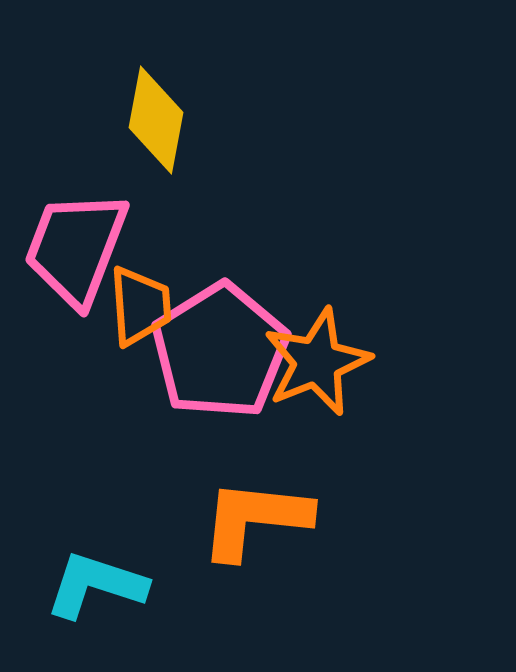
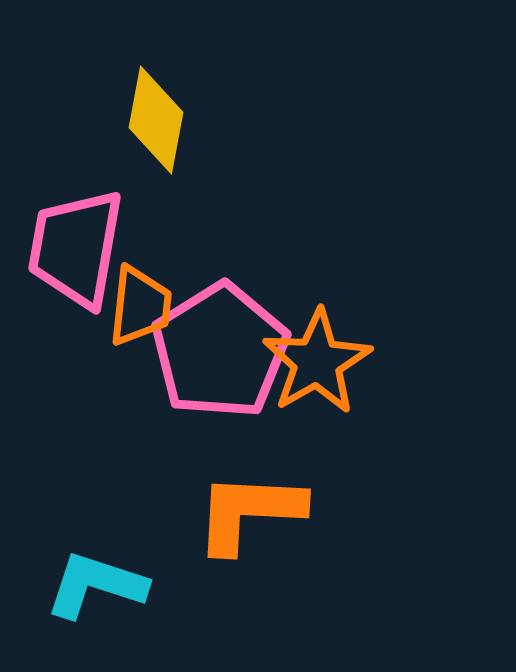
pink trapezoid: rotated 11 degrees counterclockwise
orange trapezoid: rotated 10 degrees clockwise
orange star: rotated 8 degrees counterclockwise
orange L-shape: moved 6 px left, 7 px up; rotated 3 degrees counterclockwise
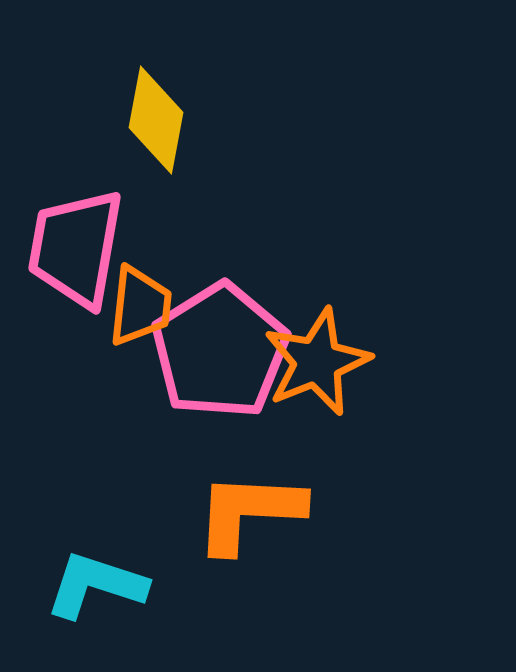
orange star: rotated 8 degrees clockwise
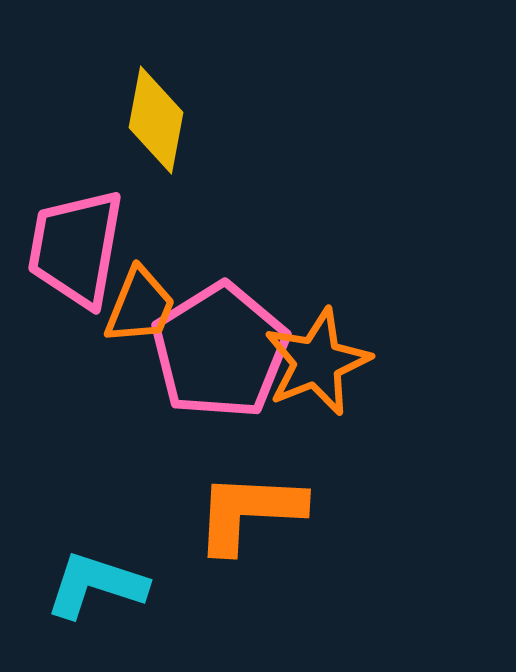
orange trapezoid: rotated 16 degrees clockwise
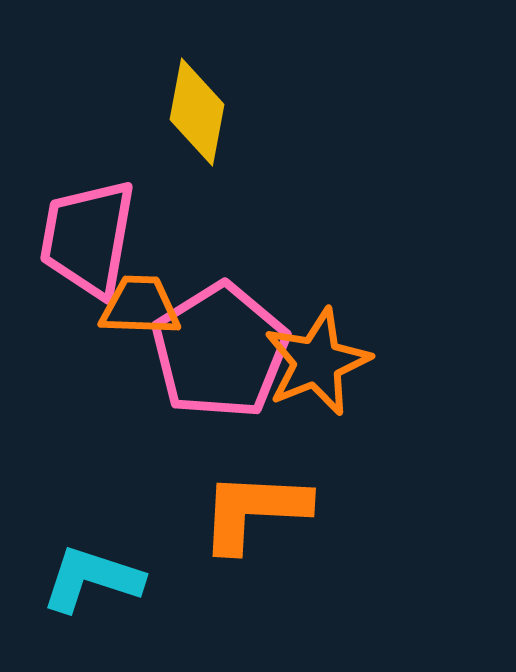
yellow diamond: moved 41 px right, 8 px up
pink trapezoid: moved 12 px right, 10 px up
orange trapezoid: rotated 110 degrees counterclockwise
orange L-shape: moved 5 px right, 1 px up
cyan L-shape: moved 4 px left, 6 px up
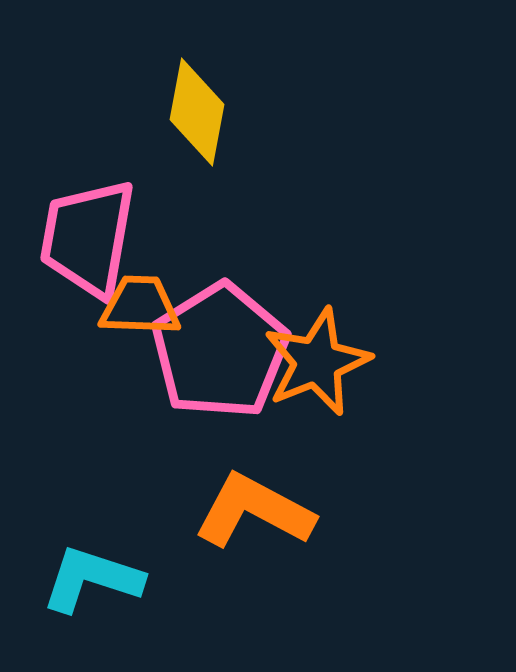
orange L-shape: rotated 25 degrees clockwise
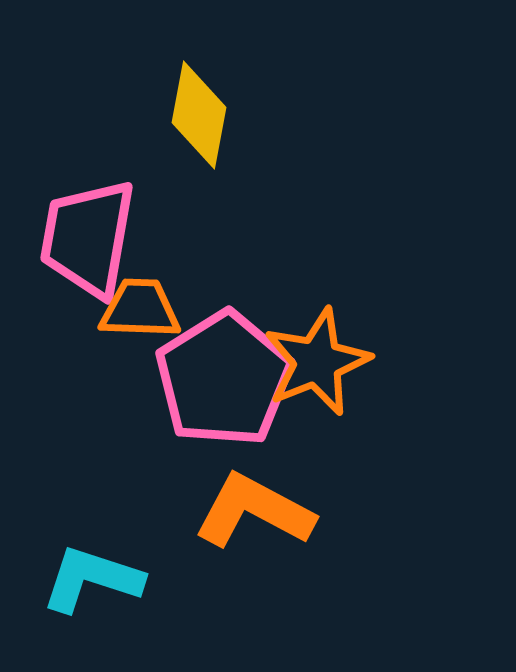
yellow diamond: moved 2 px right, 3 px down
orange trapezoid: moved 3 px down
pink pentagon: moved 4 px right, 28 px down
